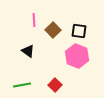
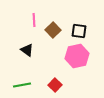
black triangle: moved 1 px left, 1 px up
pink hexagon: rotated 25 degrees clockwise
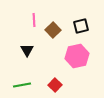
black square: moved 2 px right, 5 px up; rotated 21 degrees counterclockwise
black triangle: rotated 24 degrees clockwise
